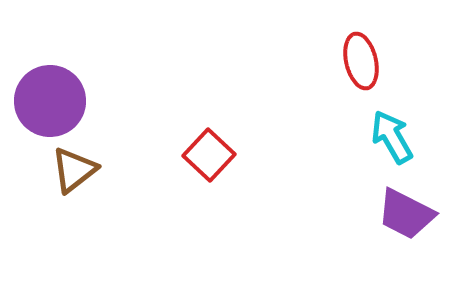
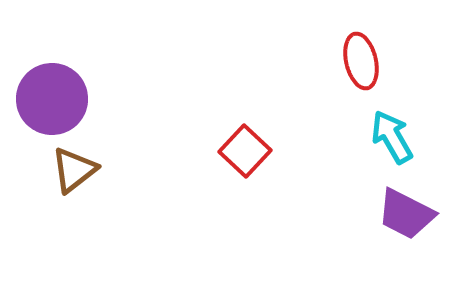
purple circle: moved 2 px right, 2 px up
red square: moved 36 px right, 4 px up
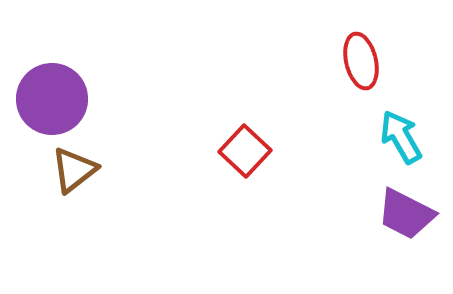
cyan arrow: moved 9 px right
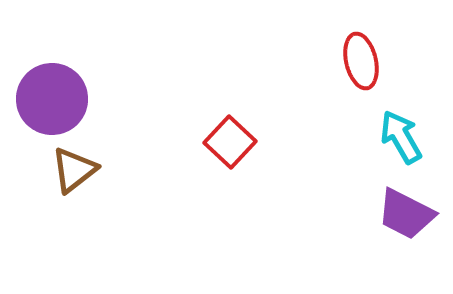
red square: moved 15 px left, 9 px up
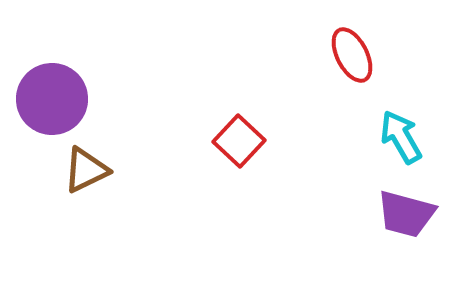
red ellipse: moved 9 px left, 6 px up; rotated 14 degrees counterclockwise
red square: moved 9 px right, 1 px up
brown triangle: moved 12 px right; rotated 12 degrees clockwise
purple trapezoid: rotated 12 degrees counterclockwise
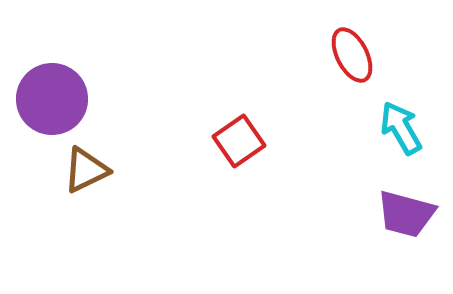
cyan arrow: moved 9 px up
red square: rotated 12 degrees clockwise
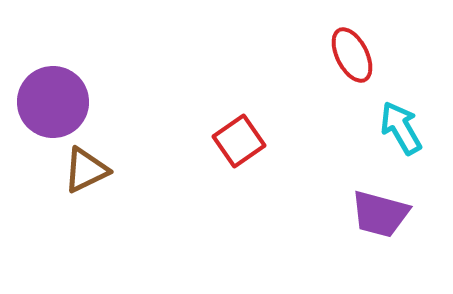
purple circle: moved 1 px right, 3 px down
purple trapezoid: moved 26 px left
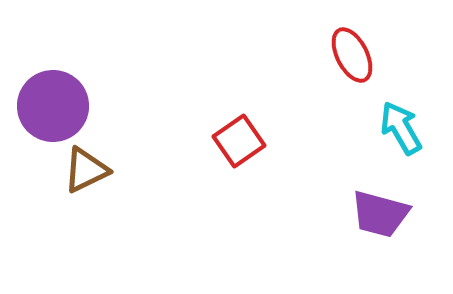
purple circle: moved 4 px down
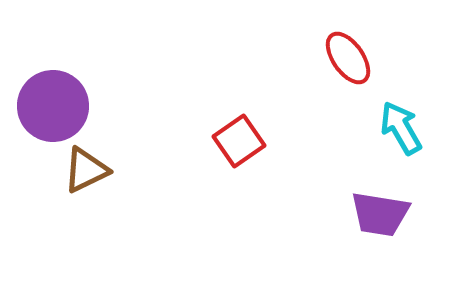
red ellipse: moved 4 px left, 3 px down; rotated 8 degrees counterclockwise
purple trapezoid: rotated 6 degrees counterclockwise
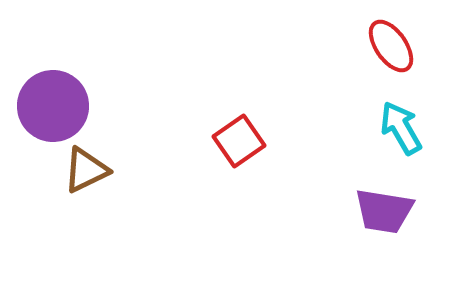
red ellipse: moved 43 px right, 12 px up
purple trapezoid: moved 4 px right, 3 px up
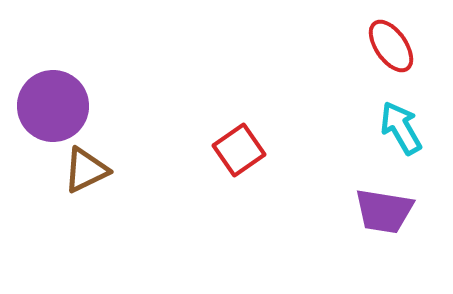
red square: moved 9 px down
